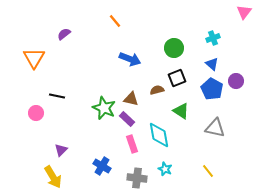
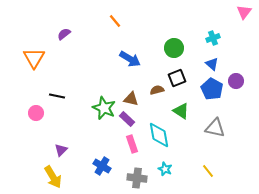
blue arrow: rotated 10 degrees clockwise
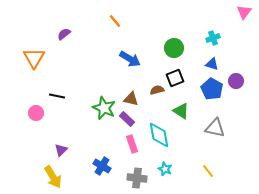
blue triangle: rotated 24 degrees counterclockwise
black square: moved 2 px left
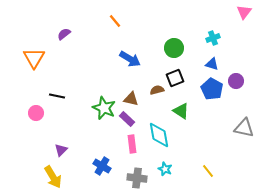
gray triangle: moved 29 px right
pink rectangle: rotated 12 degrees clockwise
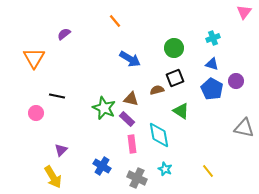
gray cross: rotated 18 degrees clockwise
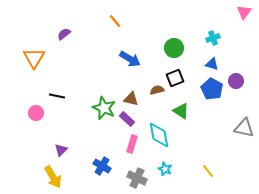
pink rectangle: rotated 24 degrees clockwise
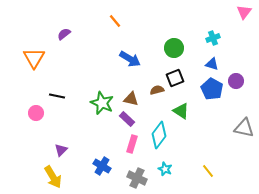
green star: moved 2 px left, 5 px up
cyan diamond: rotated 48 degrees clockwise
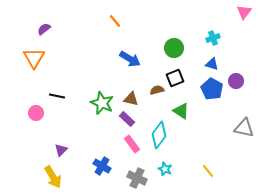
purple semicircle: moved 20 px left, 5 px up
pink rectangle: rotated 54 degrees counterclockwise
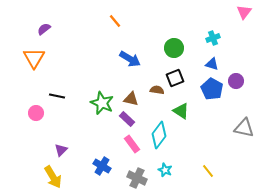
brown semicircle: rotated 24 degrees clockwise
cyan star: moved 1 px down
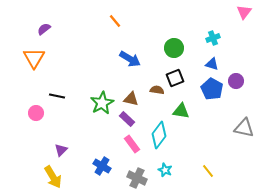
green star: rotated 20 degrees clockwise
green triangle: rotated 24 degrees counterclockwise
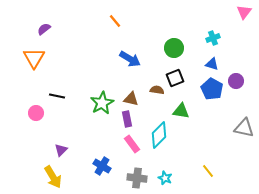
purple rectangle: rotated 35 degrees clockwise
cyan diamond: rotated 8 degrees clockwise
cyan star: moved 8 px down
gray cross: rotated 18 degrees counterclockwise
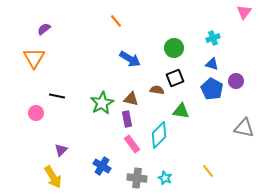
orange line: moved 1 px right
